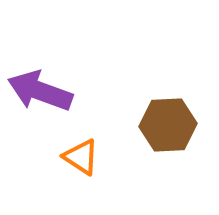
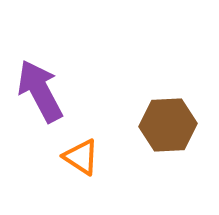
purple arrow: rotated 42 degrees clockwise
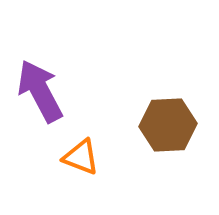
orange triangle: rotated 12 degrees counterclockwise
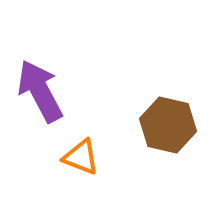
brown hexagon: rotated 16 degrees clockwise
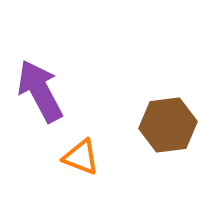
brown hexagon: rotated 20 degrees counterclockwise
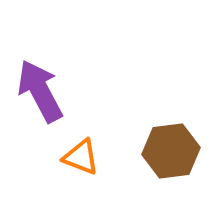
brown hexagon: moved 3 px right, 26 px down
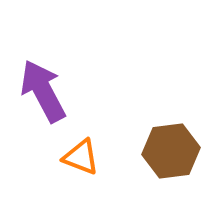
purple arrow: moved 3 px right
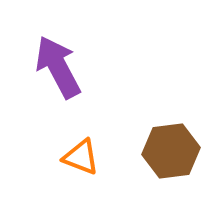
purple arrow: moved 15 px right, 24 px up
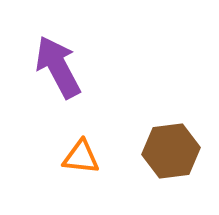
orange triangle: rotated 15 degrees counterclockwise
